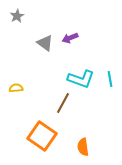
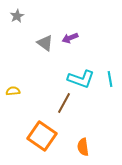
yellow semicircle: moved 3 px left, 3 px down
brown line: moved 1 px right
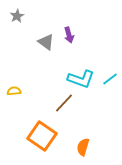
purple arrow: moved 1 px left, 3 px up; rotated 84 degrees counterclockwise
gray triangle: moved 1 px right, 1 px up
cyan line: rotated 63 degrees clockwise
yellow semicircle: moved 1 px right
brown line: rotated 15 degrees clockwise
orange semicircle: rotated 24 degrees clockwise
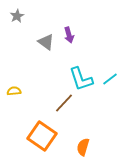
cyan L-shape: rotated 52 degrees clockwise
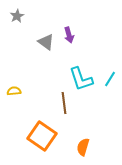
cyan line: rotated 21 degrees counterclockwise
brown line: rotated 50 degrees counterclockwise
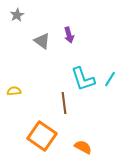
gray star: moved 1 px up
gray triangle: moved 4 px left, 1 px up
cyan L-shape: moved 2 px right
orange semicircle: rotated 102 degrees clockwise
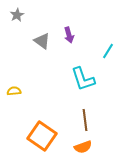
cyan line: moved 2 px left, 28 px up
brown line: moved 21 px right, 17 px down
orange semicircle: rotated 132 degrees clockwise
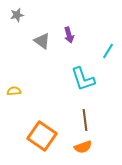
gray star: rotated 16 degrees clockwise
